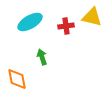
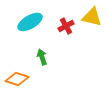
red cross: rotated 21 degrees counterclockwise
orange diamond: rotated 60 degrees counterclockwise
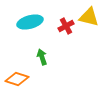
yellow triangle: moved 3 px left
cyan ellipse: rotated 15 degrees clockwise
